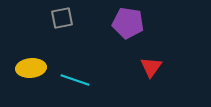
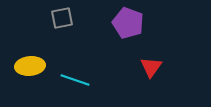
purple pentagon: rotated 12 degrees clockwise
yellow ellipse: moved 1 px left, 2 px up
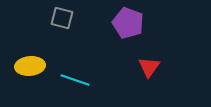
gray square: rotated 25 degrees clockwise
red triangle: moved 2 px left
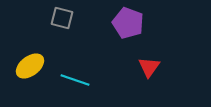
yellow ellipse: rotated 32 degrees counterclockwise
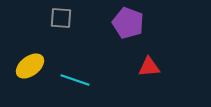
gray square: moved 1 px left; rotated 10 degrees counterclockwise
red triangle: rotated 50 degrees clockwise
